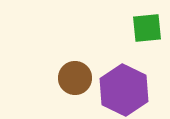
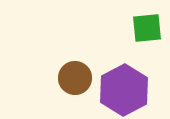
purple hexagon: rotated 6 degrees clockwise
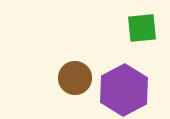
green square: moved 5 px left
